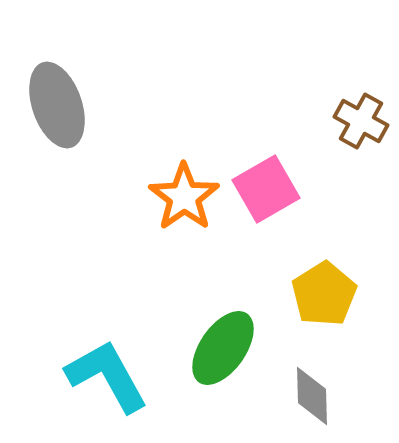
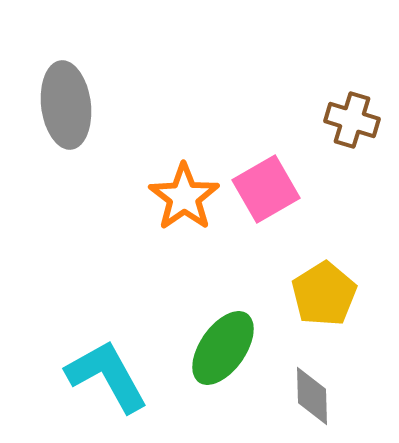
gray ellipse: moved 9 px right; rotated 12 degrees clockwise
brown cross: moved 9 px left, 1 px up; rotated 12 degrees counterclockwise
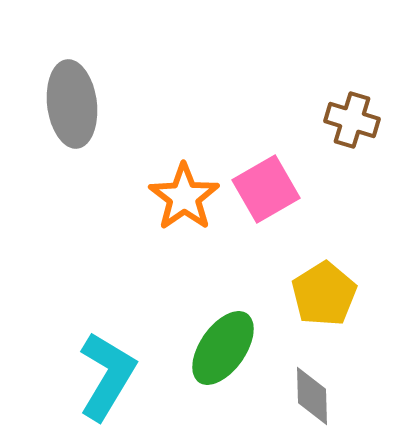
gray ellipse: moved 6 px right, 1 px up
cyan L-shape: rotated 60 degrees clockwise
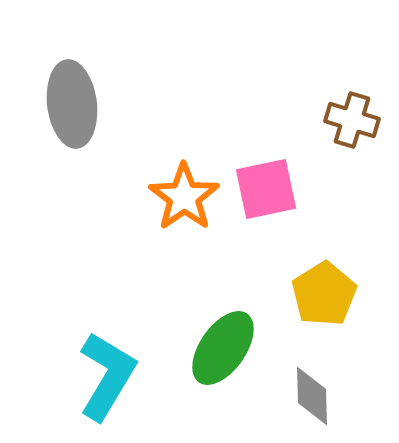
pink square: rotated 18 degrees clockwise
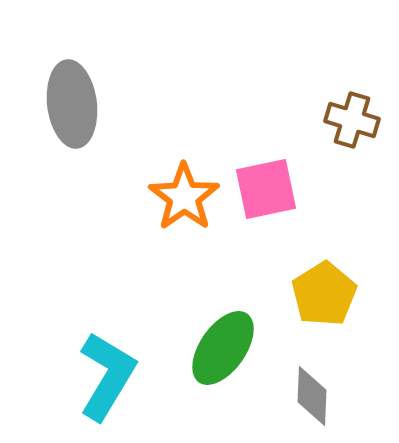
gray diamond: rotated 4 degrees clockwise
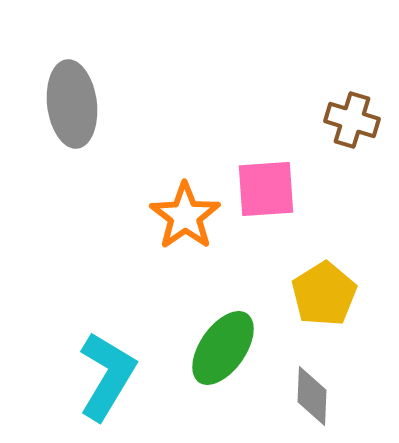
pink square: rotated 8 degrees clockwise
orange star: moved 1 px right, 19 px down
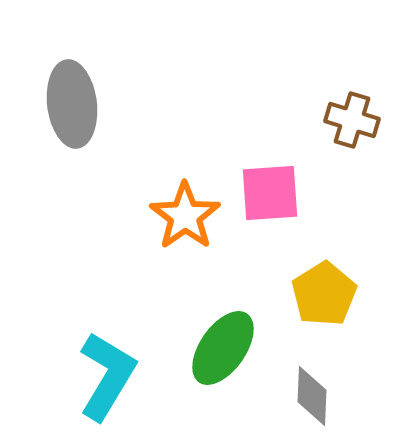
pink square: moved 4 px right, 4 px down
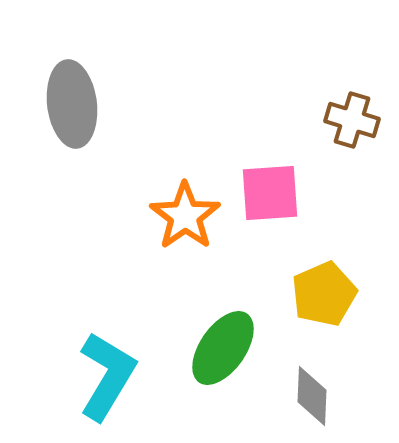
yellow pentagon: rotated 8 degrees clockwise
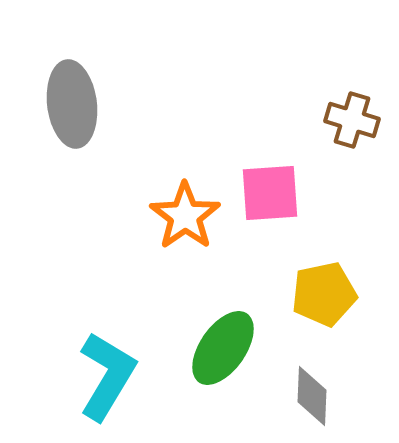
yellow pentagon: rotated 12 degrees clockwise
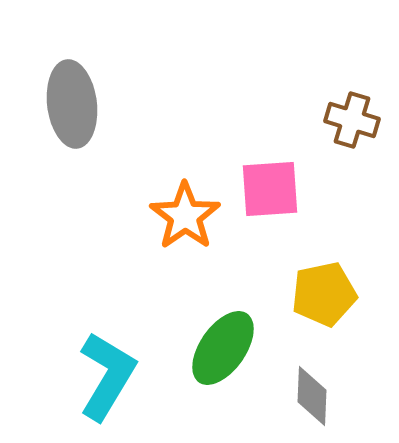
pink square: moved 4 px up
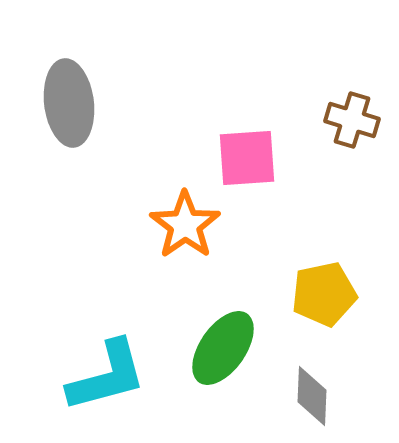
gray ellipse: moved 3 px left, 1 px up
pink square: moved 23 px left, 31 px up
orange star: moved 9 px down
cyan L-shape: rotated 44 degrees clockwise
